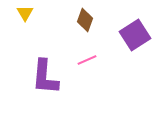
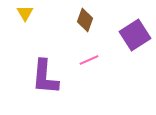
pink line: moved 2 px right
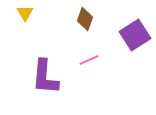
brown diamond: moved 1 px up
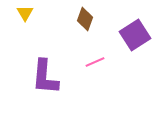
pink line: moved 6 px right, 2 px down
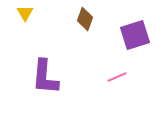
purple square: rotated 16 degrees clockwise
pink line: moved 22 px right, 15 px down
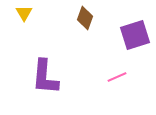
yellow triangle: moved 1 px left
brown diamond: moved 1 px up
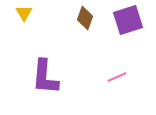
purple square: moved 7 px left, 15 px up
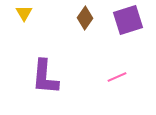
brown diamond: rotated 15 degrees clockwise
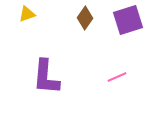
yellow triangle: moved 3 px right, 1 px down; rotated 42 degrees clockwise
purple L-shape: moved 1 px right
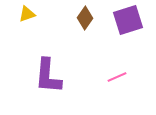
purple L-shape: moved 2 px right, 1 px up
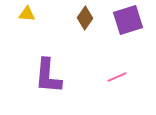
yellow triangle: rotated 24 degrees clockwise
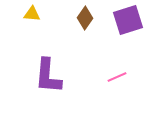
yellow triangle: moved 5 px right
